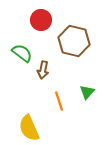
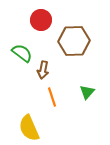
brown hexagon: rotated 16 degrees counterclockwise
orange line: moved 7 px left, 4 px up
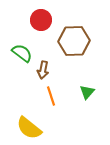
orange line: moved 1 px left, 1 px up
yellow semicircle: rotated 28 degrees counterclockwise
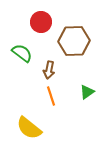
red circle: moved 2 px down
brown arrow: moved 6 px right
green triangle: rotated 14 degrees clockwise
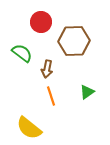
brown arrow: moved 2 px left, 1 px up
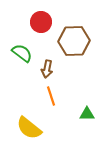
green triangle: moved 22 px down; rotated 35 degrees clockwise
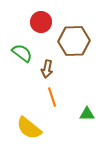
orange line: moved 1 px right, 1 px down
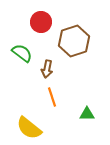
brown hexagon: rotated 16 degrees counterclockwise
